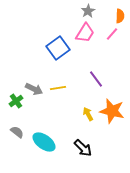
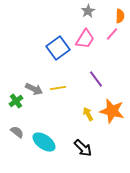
pink trapezoid: moved 6 px down
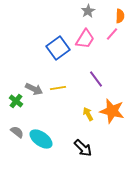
green cross: rotated 16 degrees counterclockwise
cyan ellipse: moved 3 px left, 3 px up
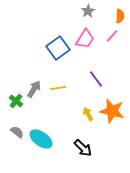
pink line: moved 2 px down
gray arrow: rotated 84 degrees counterclockwise
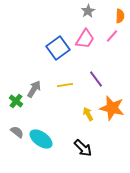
yellow line: moved 7 px right, 3 px up
orange star: moved 3 px up
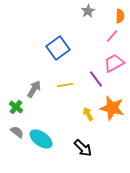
pink trapezoid: moved 29 px right, 24 px down; rotated 150 degrees counterclockwise
green cross: moved 6 px down
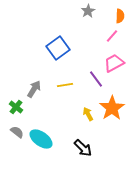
orange star: rotated 25 degrees clockwise
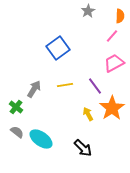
purple line: moved 1 px left, 7 px down
